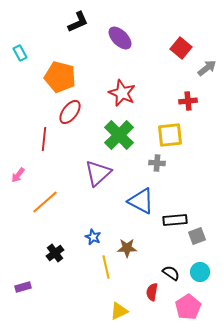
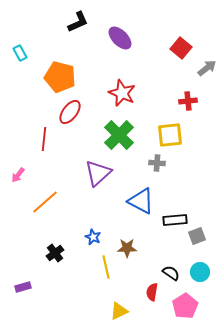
pink pentagon: moved 3 px left, 1 px up
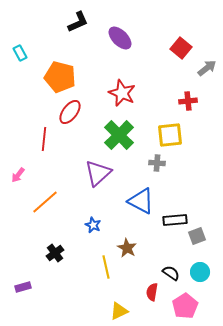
blue star: moved 12 px up
brown star: rotated 30 degrees clockwise
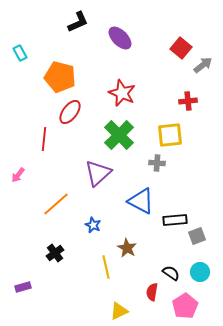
gray arrow: moved 4 px left, 3 px up
orange line: moved 11 px right, 2 px down
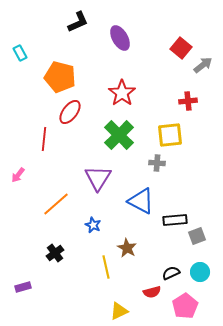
purple ellipse: rotated 15 degrees clockwise
red star: rotated 12 degrees clockwise
purple triangle: moved 5 px down; rotated 16 degrees counterclockwise
black semicircle: rotated 60 degrees counterclockwise
red semicircle: rotated 114 degrees counterclockwise
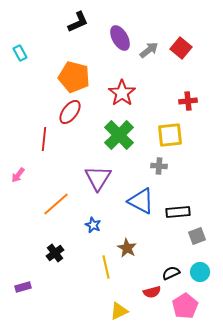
gray arrow: moved 54 px left, 15 px up
orange pentagon: moved 14 px right
gray cross: moved 2 px right, 3 px down
black rectangle: moved 3 px right, 8 px up
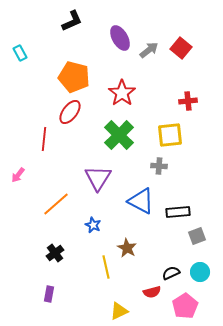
black L-shape: moved 6 px left, 1 px up
purple rectangle: moved 26 px right, 7 px down; rotated 63 degrees counterclockwise
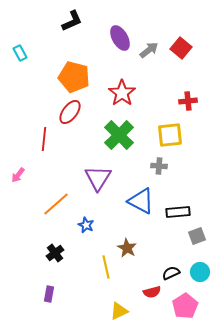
blue star: moved 7 px left
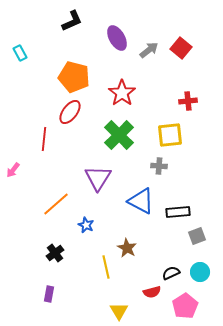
purple ellipse: moved 3 px left
pink arrow: moved 5 px left, 5 px up
yellow triangle: rotated 36 degrees counterclockwise
